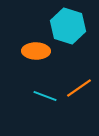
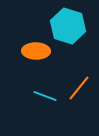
orange line: rotated 16 degrees counterclockwise
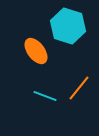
orange ellipse: rotated 52 degrees clockwise
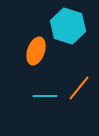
orange ellipse: rotated 56 degrees clockwise
cyan line: rotated 20 degrees counterclockwise
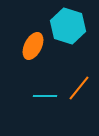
orange ellipse: moved 3 px left, 5 px up; rotated 8 degrees clockwise
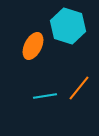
cyan line: rotated 10 degrees counterclockwise
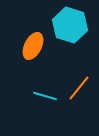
cyan hexagon: moved 2 px right, 1 px up
cyan line: rotated 25 degrees clockwise
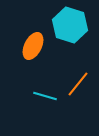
orange line: moved 1 px left, 4 px up
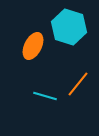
cyan hexagon: moved 1 px left, 2 px down
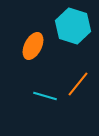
cyan hexagon: moved 4 px right, 1 px up
